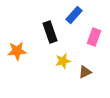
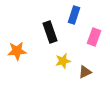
blue rectangle: rotated 24 degrees counterclockwise
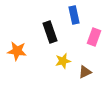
blue rectangle: rotated 30 degrees counterclockwise
orange star: rotated 12 degrees clockwise
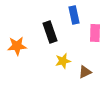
pink rectangle: moved 1 px right, 4 px up; rotated 18 degrees counterclockwise
orange star: moved 5 px up; rotated 12 degrees counterclockwise
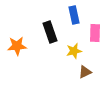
yellow star: moved 11 px right, 10 px up
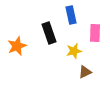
blue rectangle: moved 3 px left
black rectangle: moved 1 px left, 1 px down
orange star: rotated 18 degrees counterclockwise
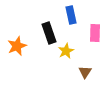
yellow star: moved 8 px left; rotated 14 degrees counterclockwise
brown triangle: rotated 32 degrees counterclockwise
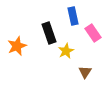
blue rectangle: moved 2 px right, 1 px down
pink rectangle: moved 2 px left; rotated 36 degrees counterclockwise
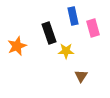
pink rectangle: moved 5 px up; rotated 18 degrees clockwise
yellow star: rotated 28 degrees clockwise
brown triangle: moved 4 px left, 4 px down
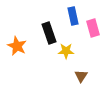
orange star: rotated 24 degrees counterclockwise
